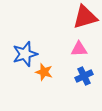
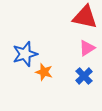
red triangle: rotated 28 degrees clockwise
pink triangle: moved 8 px right, 1 px up; rotated 30 degrees counterclockwise
blue cross: rotated 18 degrees counterclockwise
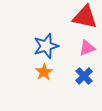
pink triangle: rotated 12 degrees clockwise
blue star: moved 21 px right, 8 px up
orange star: rotated 24 degrees clockwise
